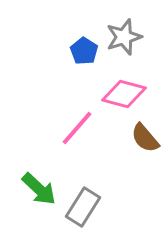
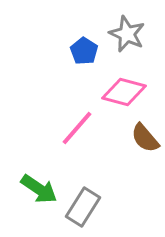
gray star: moved 3 px right, 3 px up; rotated 30 degrees counterclockwise
pink diamond: moved 2 px up
green arrow: rotated 9 degrees counterclockwise
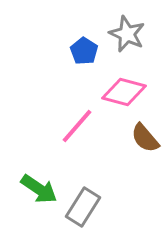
pink line: moved 2 px up
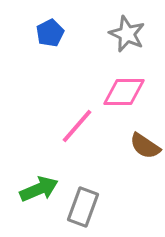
blue pentagon: moved 34 px left, 18 px up; rotated 12 degrees clockwise
pink diamond: rotated 15 degrees counterclockwise
brown semicircle: moved 8 px down; rotated 16 degrees counterclockwise
green arrow: rotated 57 degrees counterclockwise
gray rectangle: rotated 12 degrees counterclockwise
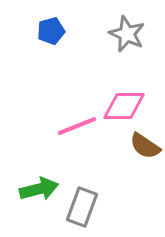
blue pentagon: moved 1 px right, 2 px up; rotated 12 degrees clockwise
pink diamond: moved 14 px down
pink line: rotated 27 degrees clockwise
green arrow: rotated 9 degrees clockwise
gray rectangle: moved 1 px left
